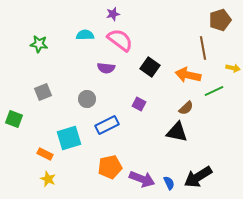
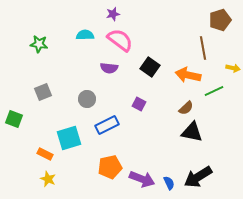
purple semicircle: moved 3 px right
black triangle: moved 15 px right
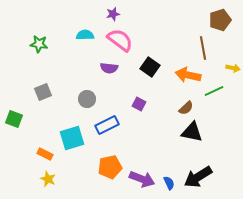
cyan square: moved 3 px right
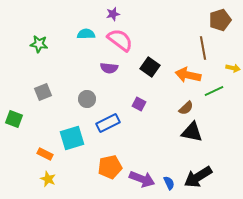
cyan semicircle: moved 1 px right, 1 px up
blue rectangle: moved 1 px right, 2 px up
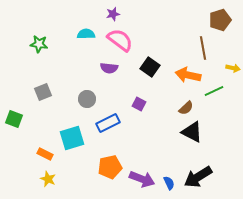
black triangle: rotated 15 degrees clockwise
